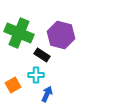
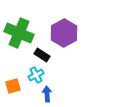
purple hexagon: moved 3 px right, 2 px up; rotated 16 degrees clockwise
cyan cross: rotated 28 degrees counterclockwise
orange square: moved 1 px down; rotated 14 degrees clockwise
blue arrow: rotated 28 degrees counterclockwise
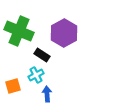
green cross: moved 2 px up
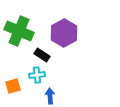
cyan cross: moved 1 px right; rotated 21 degrees clockwise
blue arrow: moved 3 px right, 2 px down
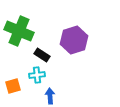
purple hexagon: moved 10 px right, 7 px down; rotated 12 degrees clockwise
